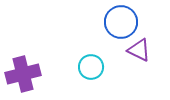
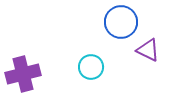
purple triangle: moved 9 px right
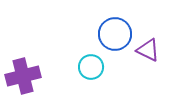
blue circle: moved 6 px left, 12 px down
purple cross: moved 2 px down
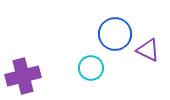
cyan circle: moved 1 px down
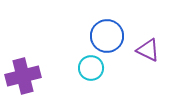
blue circle: moved 8 px left, 2 px down
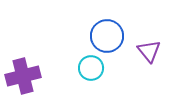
purple triangle: moved 1 px right, 1 px down; rotated 25 degrees clockwise
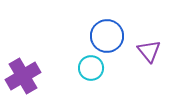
purple cross: rotated 16 degrees counterclockwise
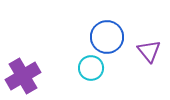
blue circle: moved 1 px down
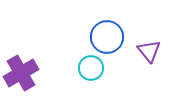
purple cross: moved 2 px left, 3 px up
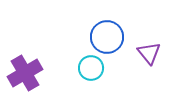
purple triangle: moved 2 px down
purple cross: moved 4 px right
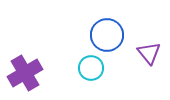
blue circle: moved 2 px up
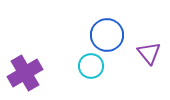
cyan circle: moved 2 px up
